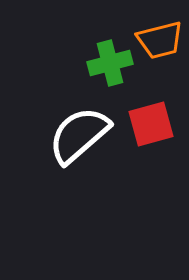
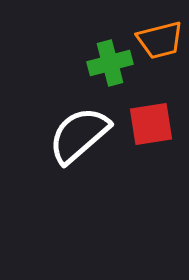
red square: rotated 6 degrees clockwise
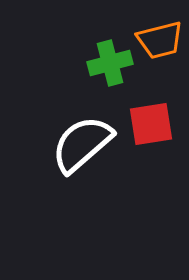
white semicircle: moved 3 px right, 9 px down
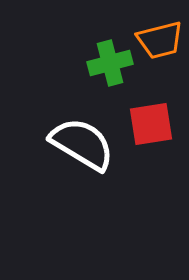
white semicircle: rotated 72 degrees clockwise
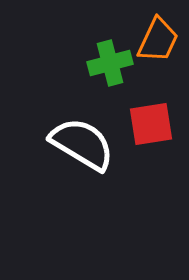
orange trapezoid: moved 2 px left; rotated 51 degrees counterclockwise
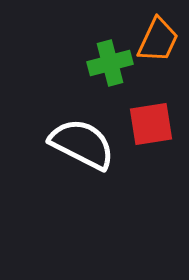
white semicircle: rotated 4 degrees counterclockwise
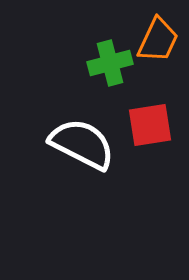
red square: moved 1 px left, 1 px down
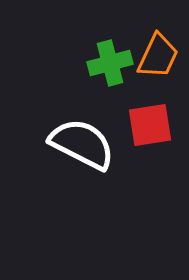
orange trapezoid: moved 16 px down
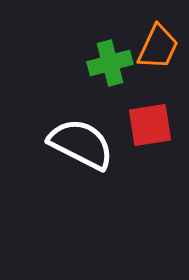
orange trapezoid: moved 9 px up
white semicircle: moved 1 px left
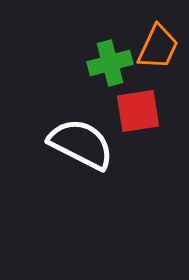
red square: moved 12 px left, 14 px up
